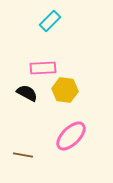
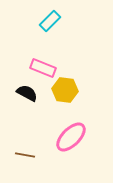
pink rectangle: rotated 25 degrees clockwise
pink ellipse: moved 1 px down
brown line: moved 2 px right
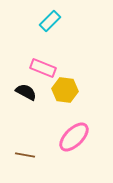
black semicircle: moved 1 px left, 1 px up
pink ellipse: moved 3 px right
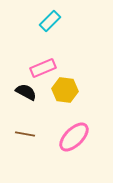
pink rectangle: rotated 45 degrees counterclockwise
brown line: moved 21 px up
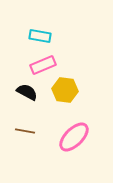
cyan rectangle: moved 10 px left, 15 px down; rotated 55 degrees clockwise
pink rectangle: moved 3 px up
black semicircle: moved 1 px right
brown line: moved 3 px up
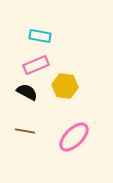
pink rectangle: moved 7 px left
yellow hexagon: moved 4 px up
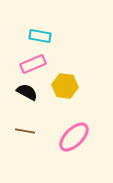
pink rectangle: moved 3 px left, 1 px up
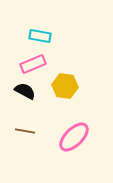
black semicircle: moved 2 px left, 1 px up
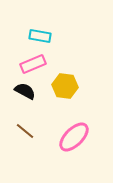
brown line: rotated 30 degrees clockwise
